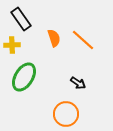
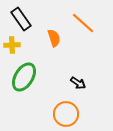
orange line: moved 17 px up
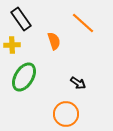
orange semicircle: moved 3 px down
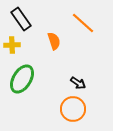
green ellipse: moved 2 px left, 2 px down
orange circle: moved 7 px right, 5 px up
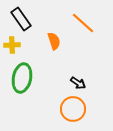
green ellipse: moved 1 px up; rotated 20 degrees counterclockwise
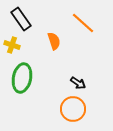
yellow cross: rotated 21 degrees clockwise
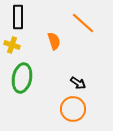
black rectangle: moved 3 px left, 2 px up; rotated 35 degrees clockwise
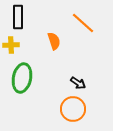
yellow cross: moved 1 px left; rotated 21 degrees counterclockwise
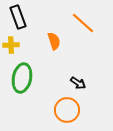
black rectangle: rotated 20 degrees counterclockwise
orange circle: moved 6 px left, 1 px down
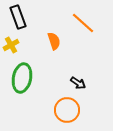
yellow cross: rotated 28 degrees counterclockwise
